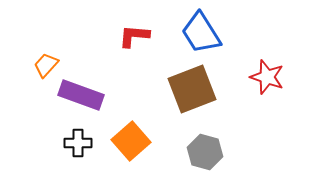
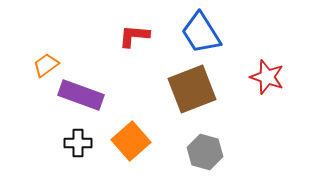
orange trapezoid: rotated 12 degrees clockwise
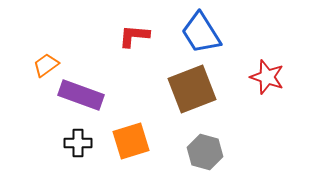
orange square: rotated 24 degrees clockwise
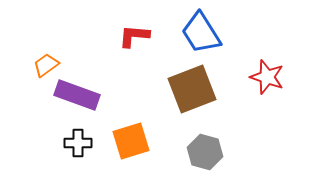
purple rectangle: moved 4 px left
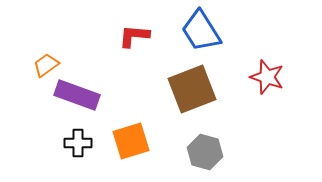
blue trapezoid: moved 2 px up
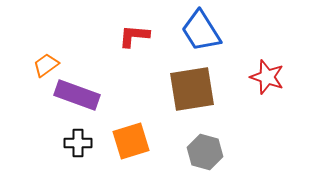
brown square: rotated 12 degrees clockwise
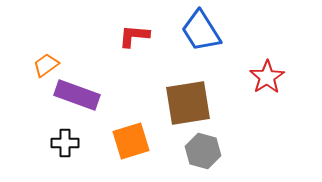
red star: rotated 20 degrees clockwise
brown square: moved 4 px left, 14 px down
black cross: moved 13 px left
gray hexagon: moved 2 px left, 1 px up
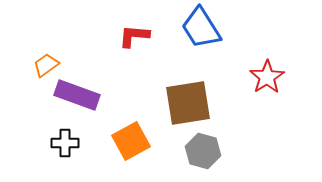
blue trapezoid: moved 3 px up
orange square: rotated 12 degrees counterclockwise
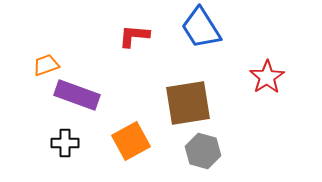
orange trapezoid: rotated 16 degrees clockwise
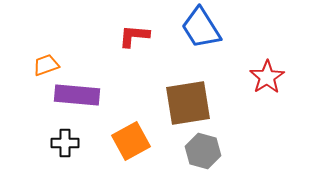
purple rectangle: rotated 15 degrees counterclockwise
